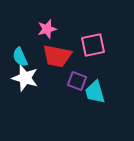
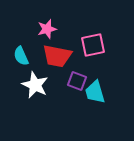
cyan semicircle: moved 1 px right, 1 px up
white star: moved 10 px right, 7 px down; rotated 8 degrees clockwise
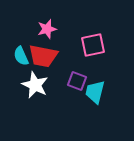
red trapezoid: moved 14 px left
cyan trapezoid: rotated 30 degrees clockwise
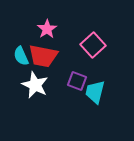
pink star: rotated 18 degrees counterclockwise
pink square: rotated 30 degrees counterclockwise
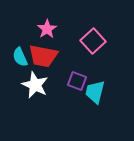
pink square: moved 4 px up
cyan semicircle: moved 1 px left, 1 px down
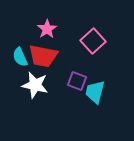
white star: rotated 12 degrees counterclockwise
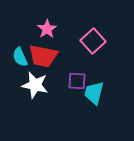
purple square: rotated 18 degrees counterclockwise
cyan trapezoid: moved 1 px left, 1 px down
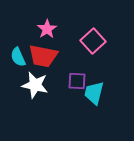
cyan semicircle: moved 2 px left
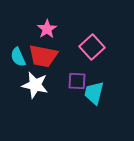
pink square: moved 1 px left, 6 px down
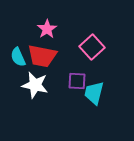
red trapezoid: moved 1 px left
